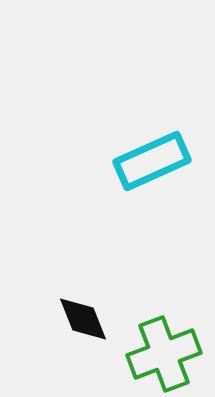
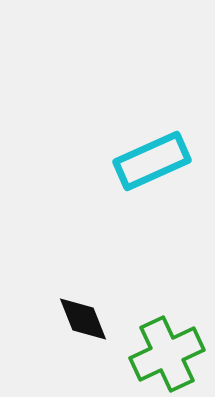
green cross: moved 3 px right; rotated 4 degrees counterclockwise
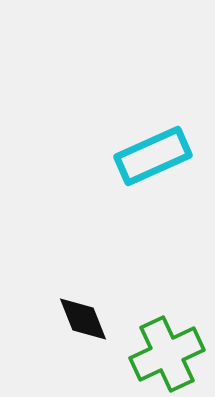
cyan rectangle: moved 1 px right, 5 px up
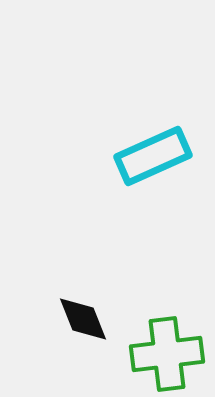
green cross: rotated 18 degrees clockwise
